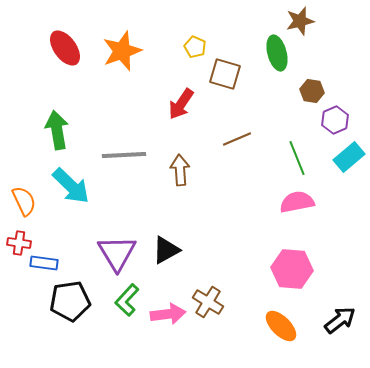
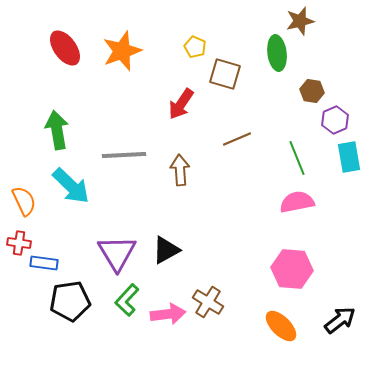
green ellipse: rotated 8 degrees clockwise
cyan rectangle: rotated 60 degrees counterclockwise
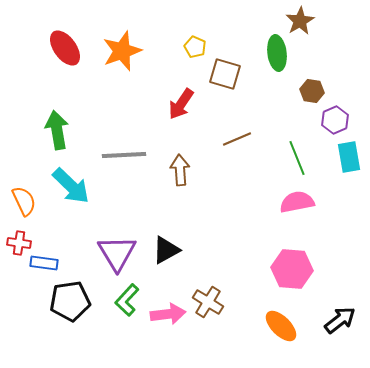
brown star: rotated 16 degrees counterclockwise
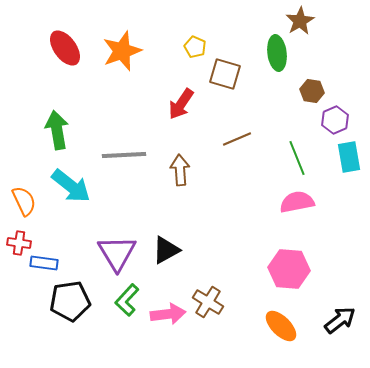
cyan arrow: rotated 6 degrees counterclockwise
pink hexagon: moved 3 px left
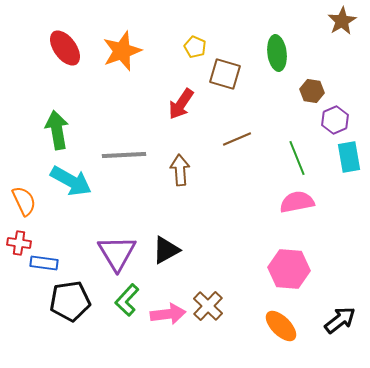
brown star: moved 42 px right
cyan arrow: moved 5 px up; rotated 9 degrees counterclockwise
brown cross: moved 4 px down; rotated 12 degrees clockwise
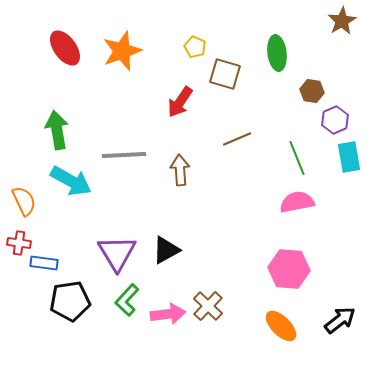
red arrow: moved 1 px left, 2 px up
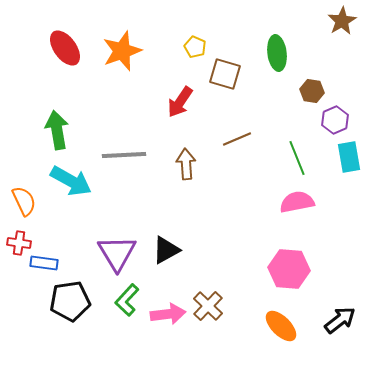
brown arrow: moved 6 px right, 6 px up
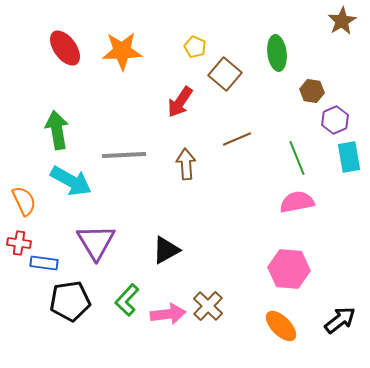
orange star: rotated 18 degrees clockwise
brown square: rotated 24 degrees clockwise
purple triangle: moved 21 px left, 11 px up
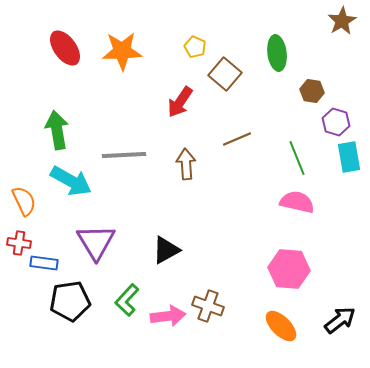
purple hexagon: moved 1 px right, 2 px down; rotated 20 degrees counterclockwise
pink semicircle: rotated 24 degrees clockwise
brown cross: rotated 24 degrees counterclockwise
pink arrow: moved 2 px down
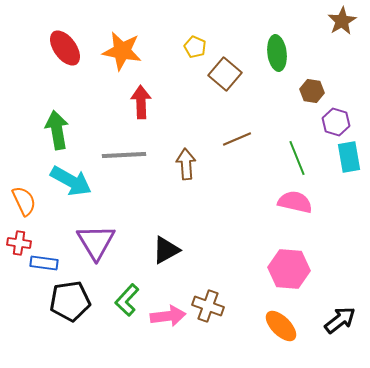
orange star: rotated 12 degrees clockwise
red arrow: moved 39 px left; rotated 144 degrees clockwise
pink semicircle: moved 2 px left
